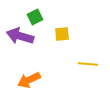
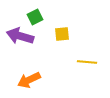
yellow line: moved 1 px left, 2 px up
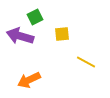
yellow line: moved 1 px left; rotated 24 degrees clockwise
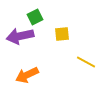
purple arrow: rotated 28 degrees counterclockwise
orange arrow: moved 2 px left, 5 px up
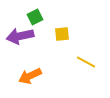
orange arrow: moved 3 px right, 1 px down
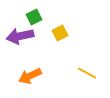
green square: moved 1 px left
yellow square: moved 2 px left, 1 px up; rotated 21 degrees counterclockwise
yellow line: moved 1 px right, 11 px down
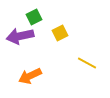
yellow line: moved 10 px up
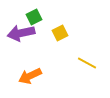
purple arrow: moved 1 px right, 3 px up
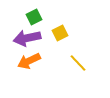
purple arrow: moved 6 px right, 5 px down
yellow line: moved 9 px left; rotated 18 degrees clockwise
orange arrow: moved 1 px left, 15 px up
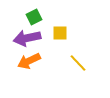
yellow square: rotated 28 degrees clockwise
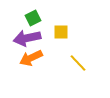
green square: moved 1 px left, 1 px down
yellow square: moved 1 px right, 1 px up
orange arrow: moved 2 px right, 3 px up
